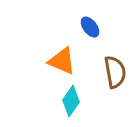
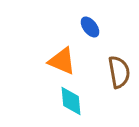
brown semicircle: moved 4 px right
cyan diamond: rotated 40 degrees counterclockwise
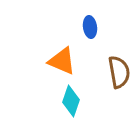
blue ellipse: rotated 30 degrees clockwise
cyan diamond: rotated 24 degrees clockwise
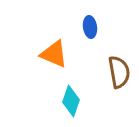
orange triangle: moved 8 px left, 7 px up
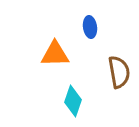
orange triangle: moved 1 px right; rotated 24 degrees counterclockwise
cyan diamond: moved 2 px right
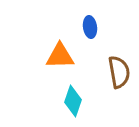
orange triangle: moved 5 px right, 2 px down
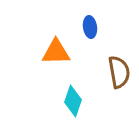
orange triangle: moved 4 px left, 4 px up
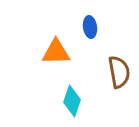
cyan diamond: moved 1 px left
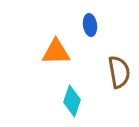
blue ellipse: moved 2 px up
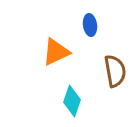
orange triangle: rotated 24 degrees counterclockwise
brown semicircle: moved 4 px left, 1 px up
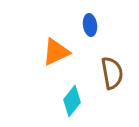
brown semicircle: moved 3 px left, 2 px down
cyan diamond: rotated 20 degrees clockwise
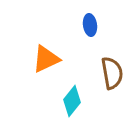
orange triangle: moved 10 px left, 7 px down
